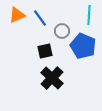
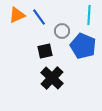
blue line: moved 1 px left, 1 px up
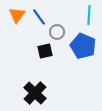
orange triangle: rotated 30 degrees counterclockwise
gray circle: moved 5 px left, 1 px down
black cross: moved 17 px left, 15 px down
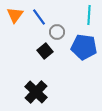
orange triangle: moved 2 px left
blue pentagon: moved 1 px right, 1 px down; rotated 15 degrees counterclockwise
black square: rotated 28 degrees counterclockwise
black cross: moved 1 px right, 1 px up
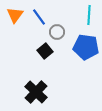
blue pentagon: moved 2 px right
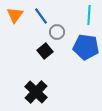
blue line: moved 2 px right, 1 px up
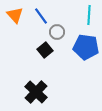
orange triangle: rotated 18 degrees counterclockwise
black square: moved 1 px up
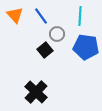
cyan line: moved 9 px left, 1 px down
gray circle: moved 2 px down
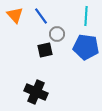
cyan line: moved 6 px right
black square: rotated 28 degrees clockwise
black cross: rotated 20 degrees counterclockwise
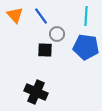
black square: rotated 14 degrees clockwise
